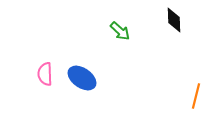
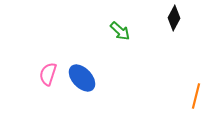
black diamond: moved 2 px up; rotated 30 degrees clockwise
pink semicircle: moved 3 px right; rotated 20 degrees clockwise
blue ellipse: rotated 12 degrees clockwise
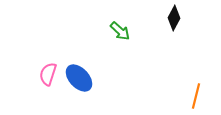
blue ellipse: moved 3 px left
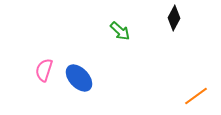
pink semicircle: moved 4 px left, 4 px up
orange line: rotated 40 degrees clockwise
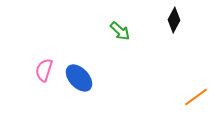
black diamond: moved 2 px down
orange line: moved 1 px down
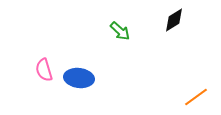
black diamond: rotated 30 degrees clockwise
pink semicircle: rotated 35 degrees counterclockwise
blue ellipse: rotated 40 degrees counterclockwise
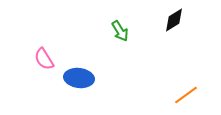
green arrow: rotated 15 degrees clockwise
pink semicircle: moved 11 px up; rotated 15 degrees counterclockwise
orange line: moved 10 px left, 2 px up
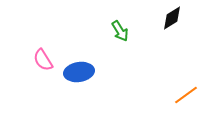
black diamond: moved 2 px left, 2 px up
pink semicircle: moved 1 px left, 1 px down
blue ellipse: moved 6 px up; rotated 16 degrees counterclockwise
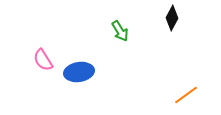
black diamond: rotated 30 degrees counterclockwise
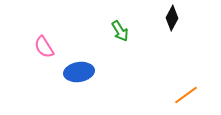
pink semicircle: moved 1 px right, 13 px up
